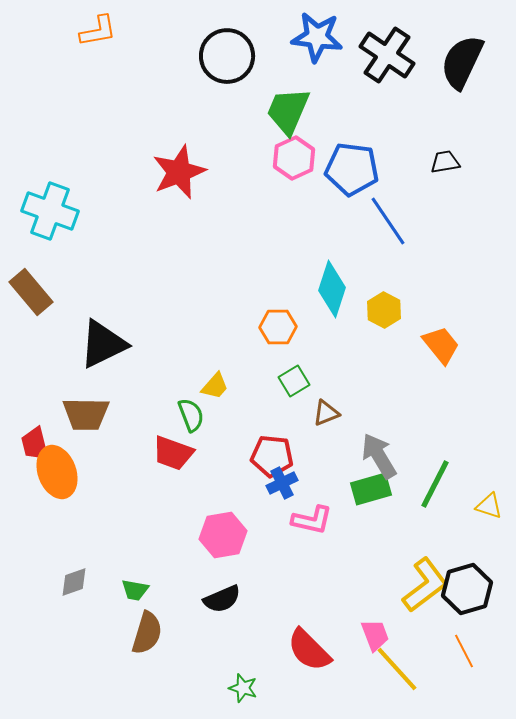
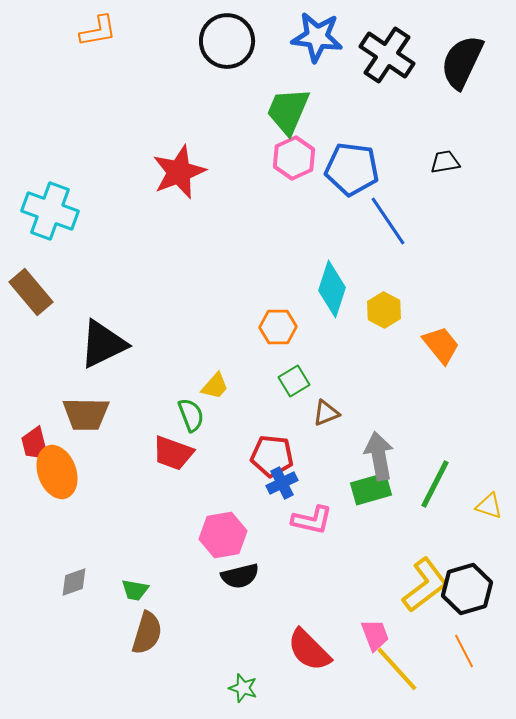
black circle at (227, 56): moved 15 px up
gray arrow at (379, 456): rotated 21 degrees clockwise
black semicircle at (222, 599): moved 18 px right, 23 px up; rotated 9 degrees clockwise
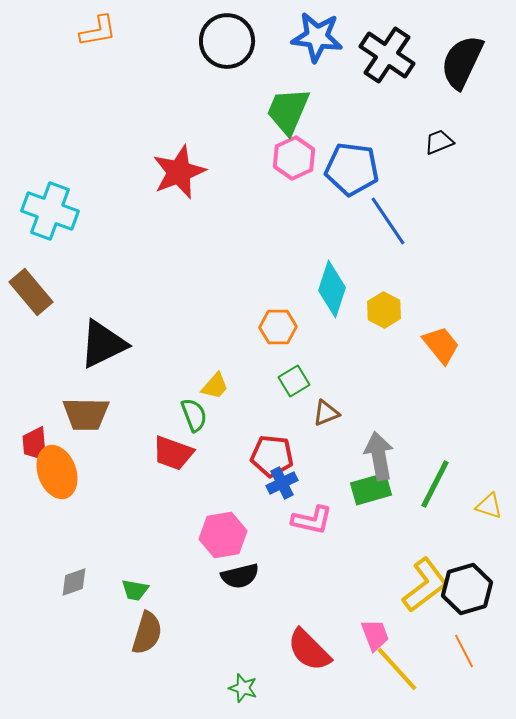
black trapezoid at (445, 162): moved 6 px left, 20 px up; rotated 12 degrees counterclockwise
green semicircle at (191, 415): moved 3 px right
red trapezoid at (35, 444): rotated 9 degrees clockwise
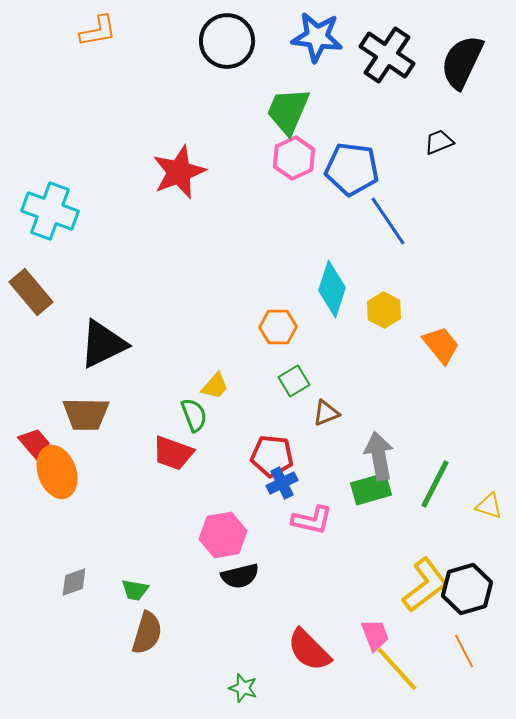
red trapezoid at (35, 444): rotated 144 degrees clockwise
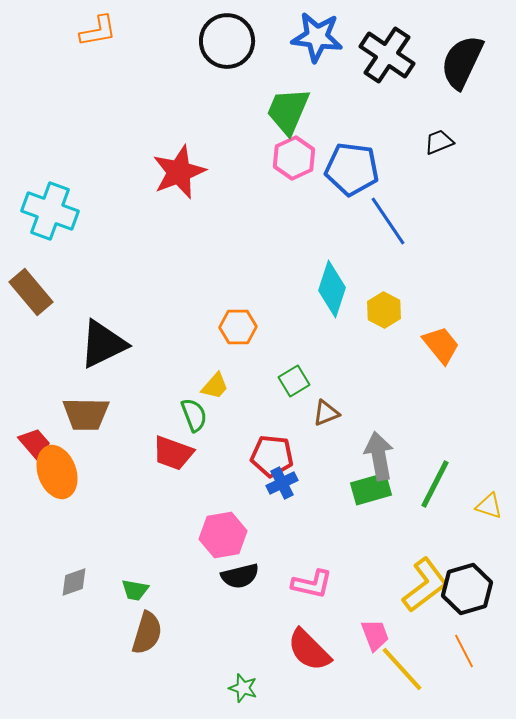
orange hexagon at (278, 327): moved 40 px left
pink L-shape at (312, 520): moved 64 px down
yellow line at (397, 669): moved 5 px right
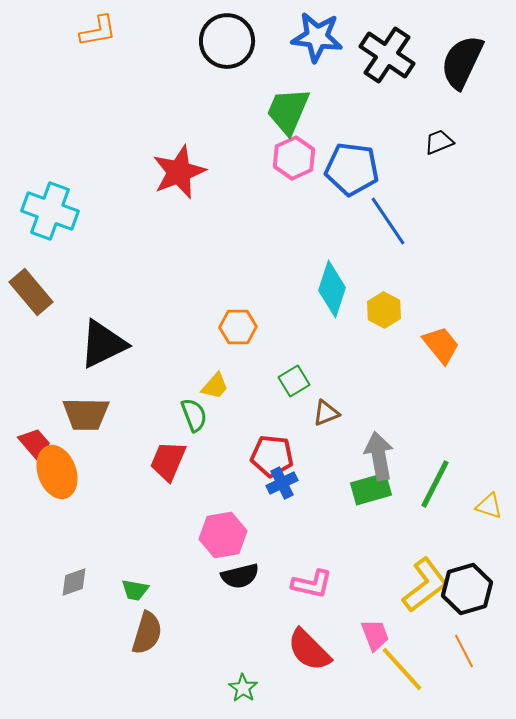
red trapezoid at (173, 453): moved 5 px left, 8 px down; rotated 93 degrees clockwise
green star at (243, 688): rotated 16 degrees clockwise
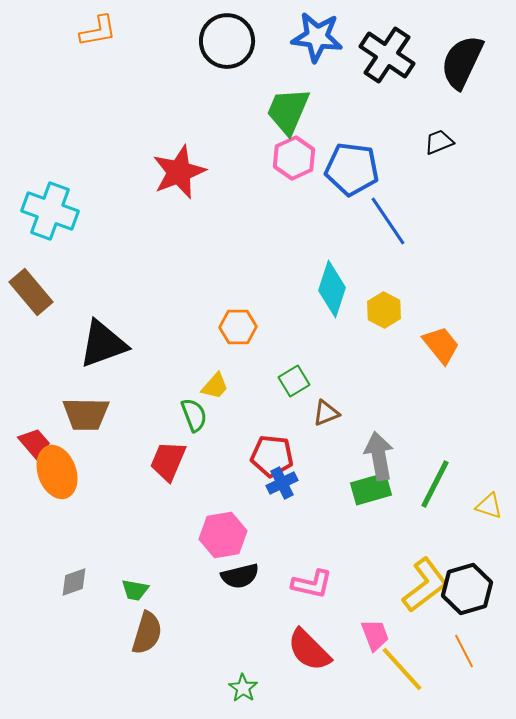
black triangle at (103, 344): rotated 6 degrees clockwise
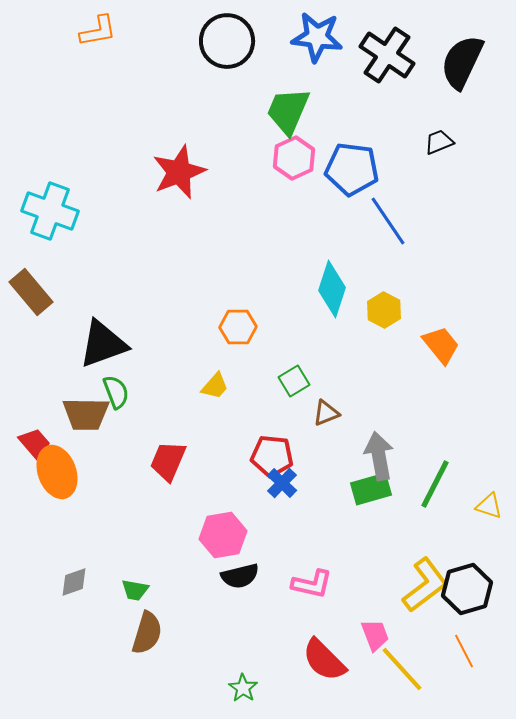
green semicircle at (194, 415): moved 78 px left, 23 px up
blue cross at (282, 483): rotated 20 degrees counterclockwise
red semicircle at (309, 650): moved 15 px right, 10 px down
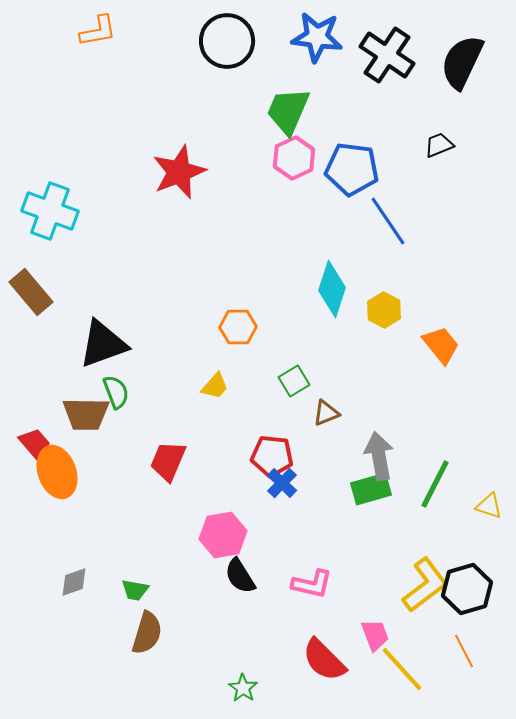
black trapezoid at (439, 142): moved 3 px down
black semicircle at (240, 576): rotated 72 degrees clockwise
